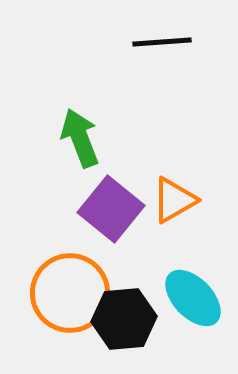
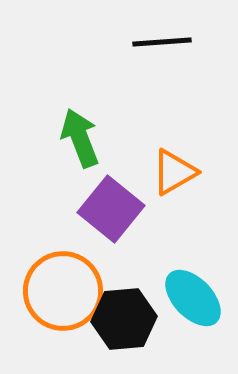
orange triangle: moved 28 px up
orange circle: moved 7 px left, 2 px up
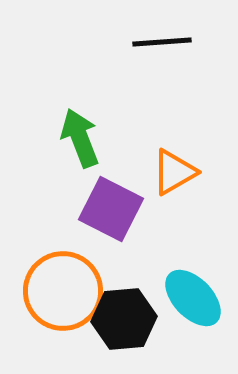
purple square: rotated 12 degrees counterclockwise
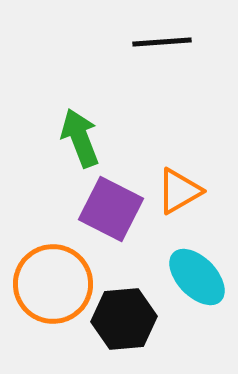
orange triangle: moved 5 px right, 19 px down
orange circle: moved 10 px left, 7 px up
cyan ellipse: moved 4 px right, 21 px up
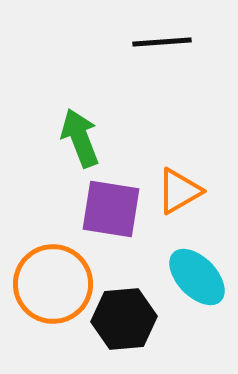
purple square: rotated 18 degrees counterclockwise
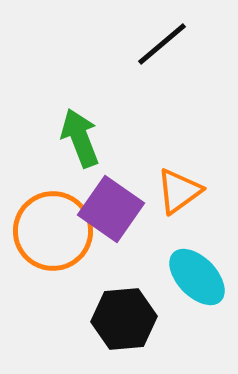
black line: moved 2 px down; rotated 36 degrees counterclockwise
orange triangle: rotated 6 degrees counterclockwise
purple square: rotated 26 degrees clockwise
orange circle: moved 53 px up
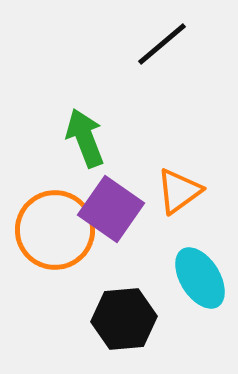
green arrow: moved 5 px right
orange circle: moved 2 px right, 1 px up
cyan ellipse: moved 3 px right, 1 px down; rotated 12 degrees clockwise
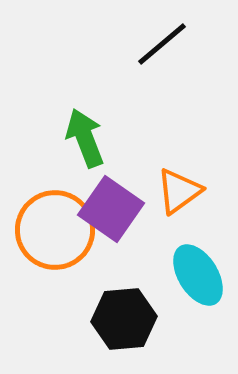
cyan ellipse: moved 2 px left, 3 px up
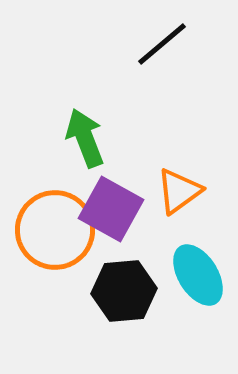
purple square: rotated 6 degrees counterclockwise
black hexagon: moved 28 px up
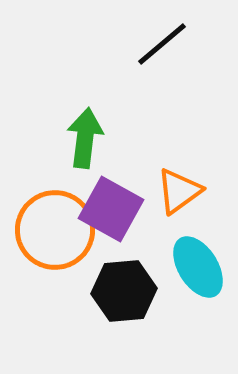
green arrow: rotated 28 degrees clockwise
cyan ellipse: moved 8 px up
